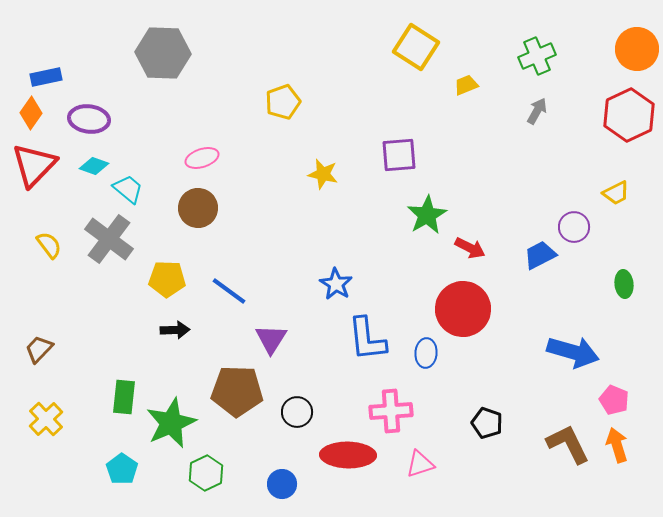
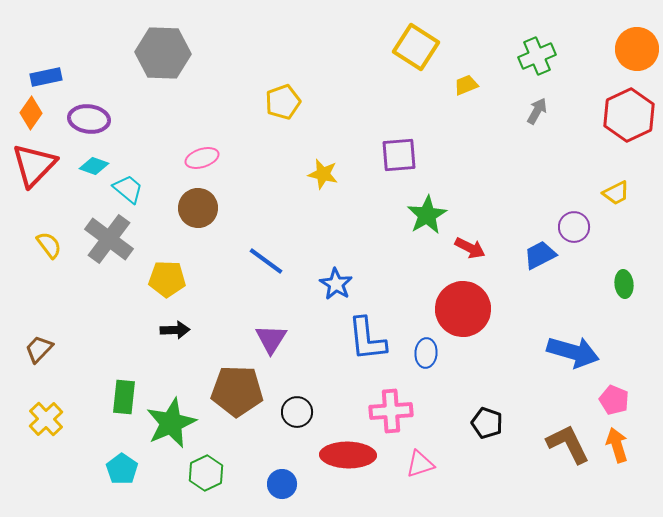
blue line at (229, 291): moved 37 px right, 30 px up
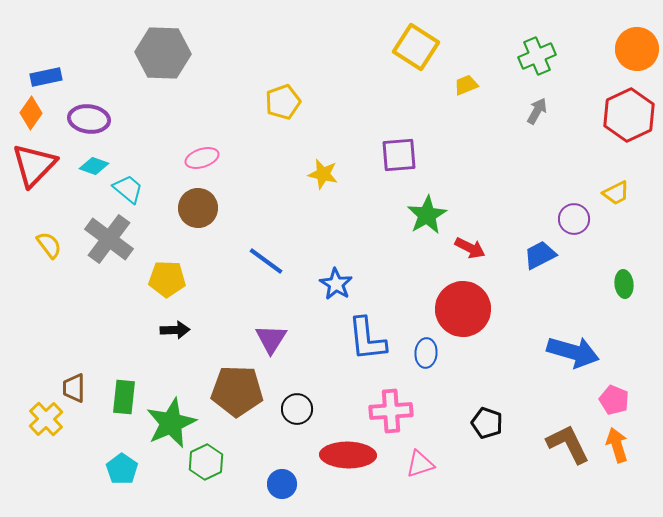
purple circle at (574, 227): moved 8 px up
brown trapezoid at (39, 349): moved 35 px right, 39 px down; rotated 44 degrees counterclockwise
black circle at (297, 412): moved 3 px up
green hexagon at (206, 473): moved 11 px up
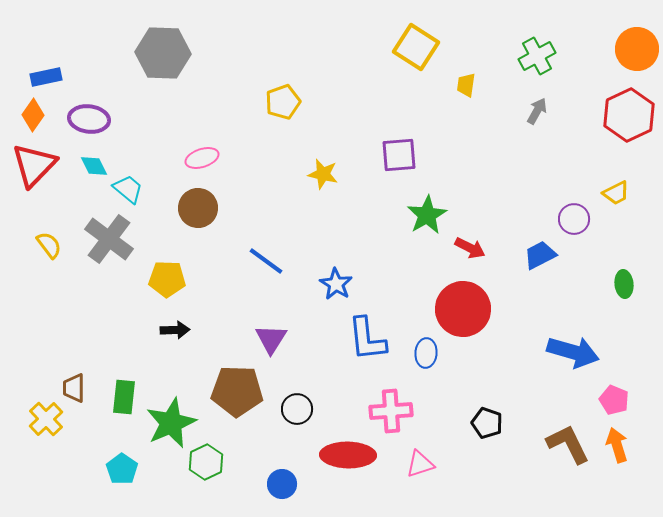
green cross at (537, 56): rotated 6 degrees counterclockwise
yellow trapezoid at (466, 85): rotated 60 degrees counterclockwise
orange diamond at (31, 113): moved 2 px right, 2 px down
cyan diamond at (94, 166): rotated 44 degrees clockwise
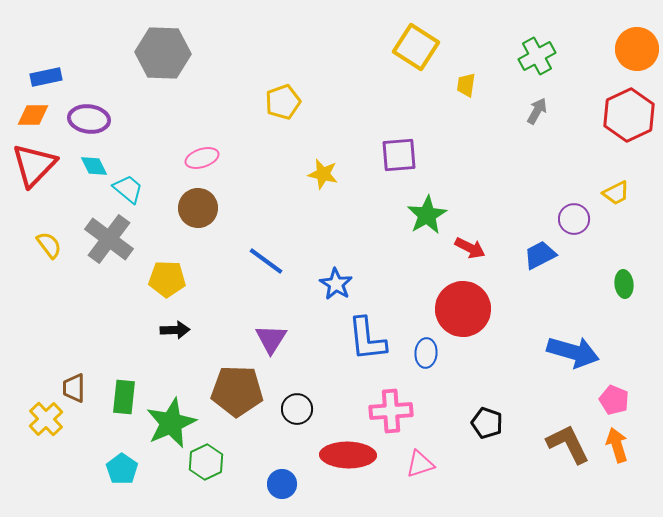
orange diamond at (33, 115): rotated 56 degrees clockwise
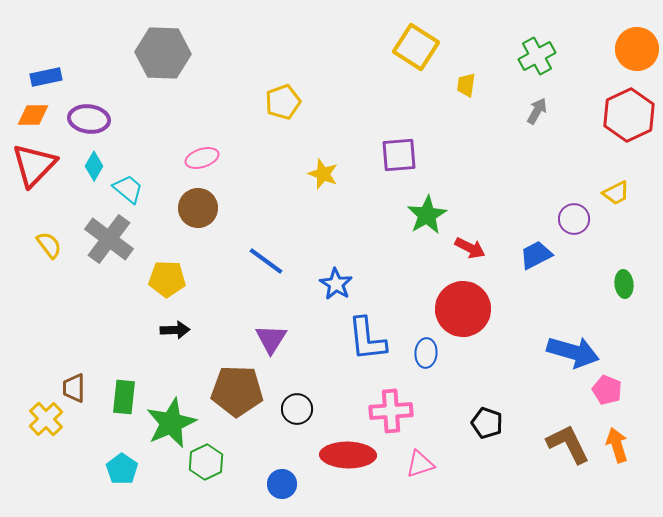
cyan diamond at (94, 166): rotated 56 degrees clockwise
yellow star at (323, 174): rotated 8 degrees clockwise
blue trapezoid at (540, 255): moved 4 px left
pink pentagon at (614, 400): moved 7 px left, 10 px up
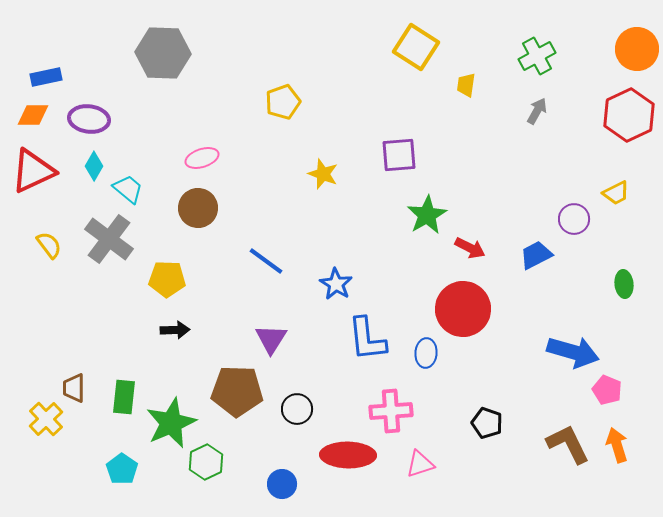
red triangle at (34, 165): moved 1 px left, 6 px down; rotated 21 degrees clockwise
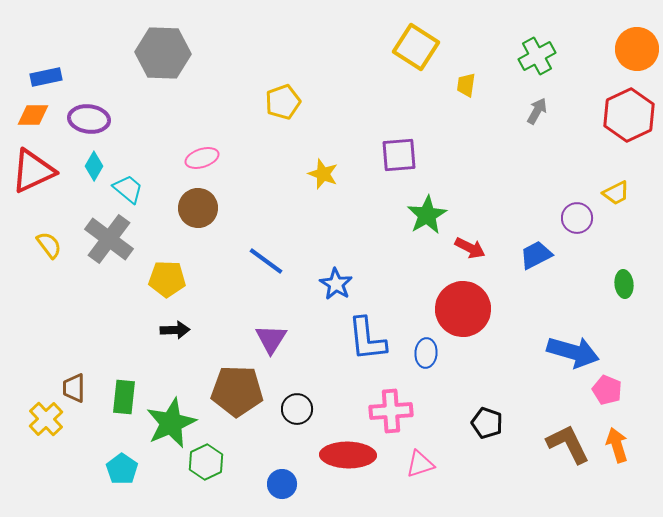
purple circle at (574, 219): moved 3 px right, 1 px up
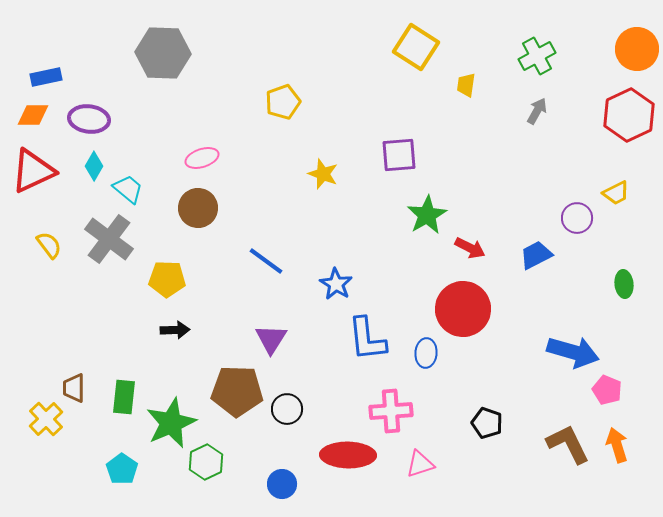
black circle at (297, 409): moved 10 px left
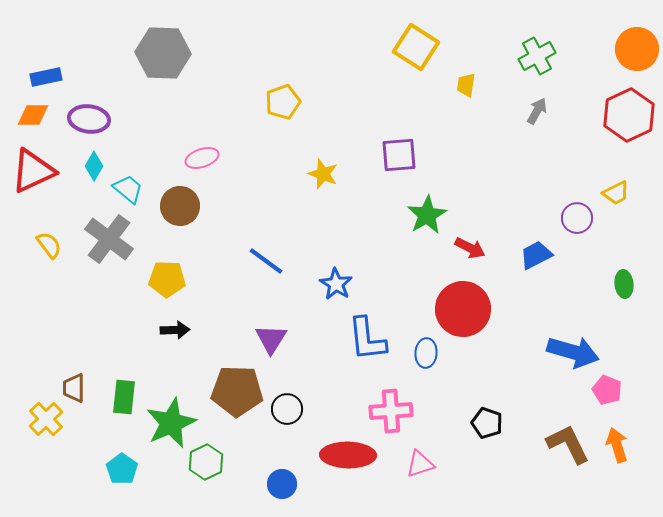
brown circle at (198, 208): moved 18 px left, 2 px up
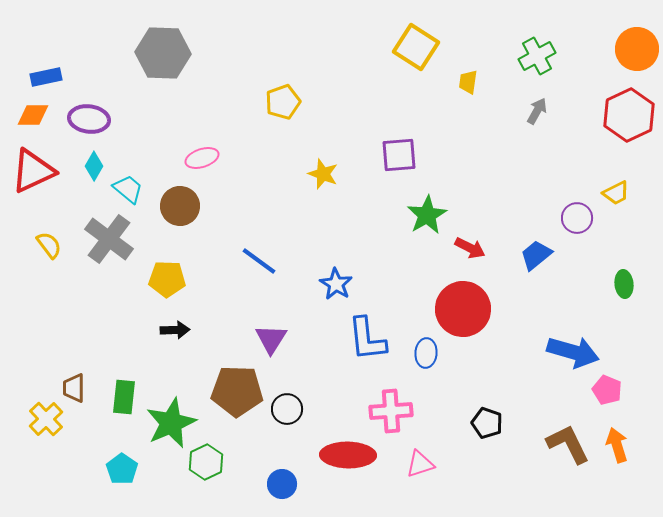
yellow trapezoid at (466, 85): moved 2 px right, 3 px up
blue trapezoid at (536, 255): rotated 12 degrees counterclockwise
blue line at (266, 261): moved 7 px left
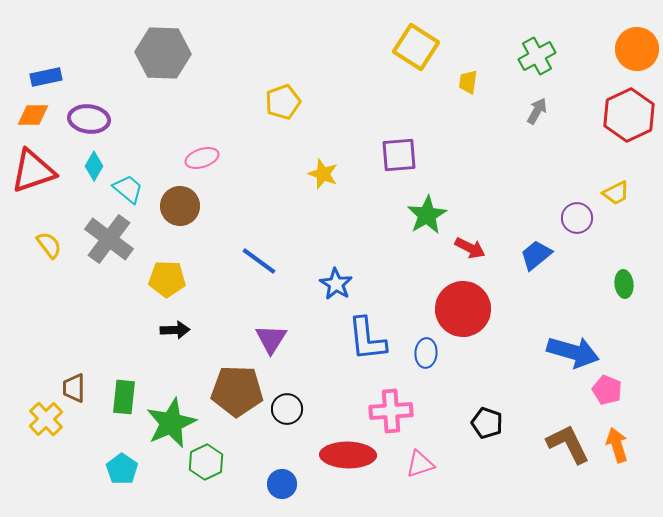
red triangle at (33, 171): rotated 6 degrees clockwise
